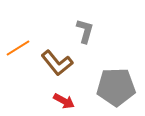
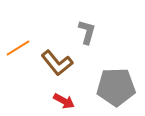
gray L-shape: moved 2 px right, 1 px down
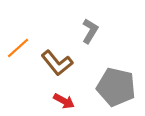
gray L-shape: moved 3 px right, 1 px up; rotated 15 degrees clockwise
orange line: rotated 10 degrees counterclockwise
gray pentagon: rotated 15 degrees clockwise
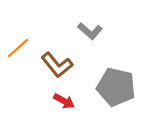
gray L-shape: rotated 100 degrees clockwise
brown L-shape: moved 2 px down
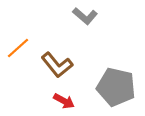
gray L-shape: moved 5 px left, 15 px up
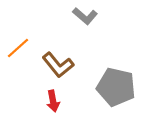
brown L-shape: moved 1 px right
red arrow: moved 11 px left; rotated 50 degrees clockwise
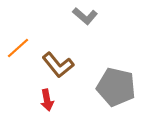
red arrow: moved 6 px left, 1 px up
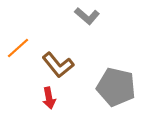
gray L-shape: moved 2 px right
red arrow: moved 2 px right, 2 px up
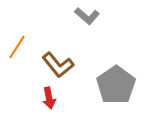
orange line: moved 1 px left, 1 px up; rotated 15 degrees counterclockwise
gray pentagon: moved 2 px up; rotated 24 degrees clockwise
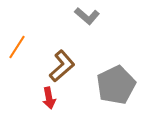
brown L-shape: moved 4 px right, 1 px down; rotated 92 degrees counterclockwise
gray pentagon: rotated 9 degrees clockwise
